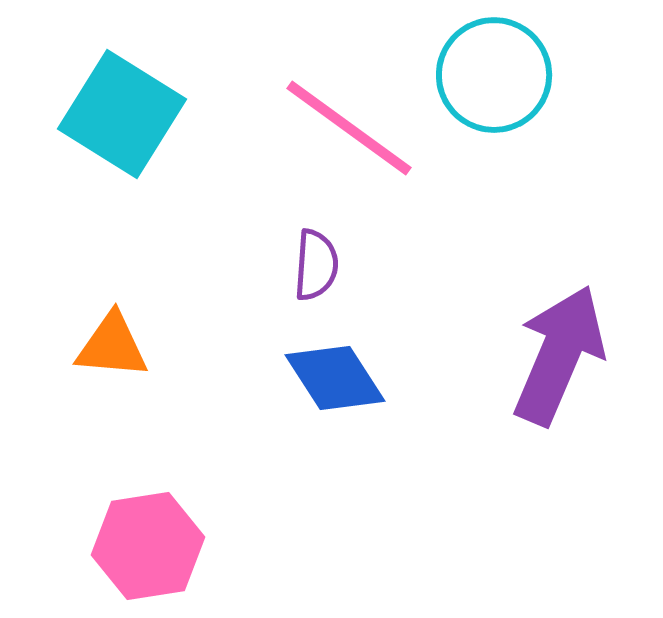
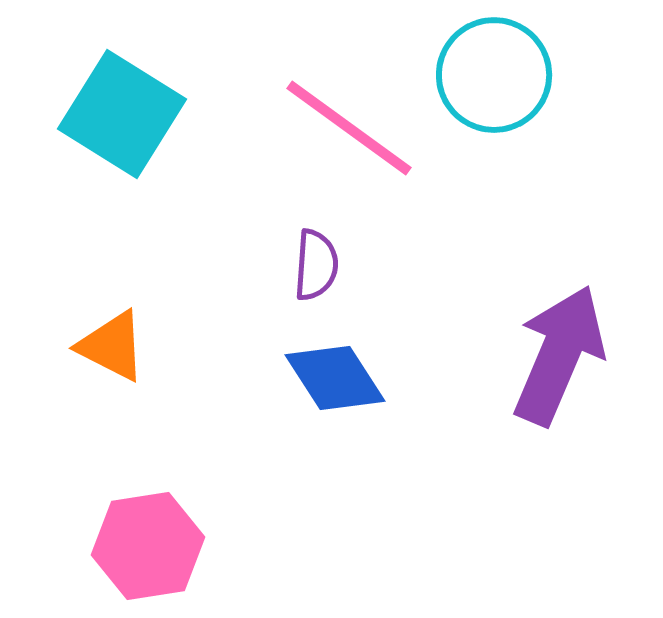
orange triangle: rotated 22 degrees clockwise
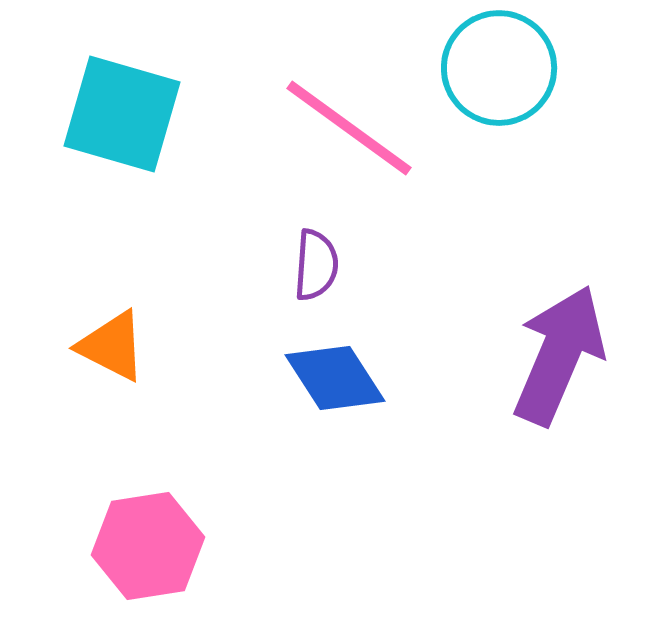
cyan circle: moved 5 px right, 7 px up
cyan square: rotated 16 degrees counterclockwise
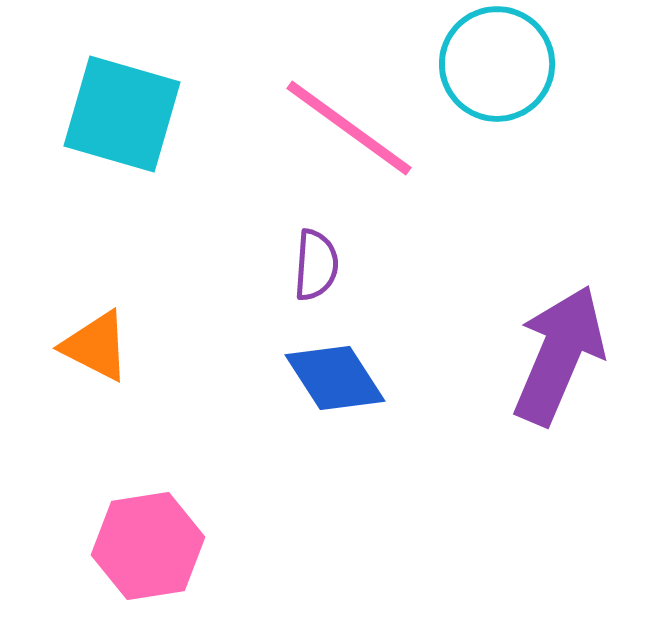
cyan circle: moved 2 px left, 4 px up
orange triangle: moved 16 px left
